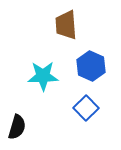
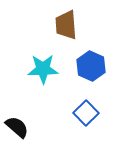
cyan star: moved 7 px up
blue square: moved 5 px down
black semicircle: rotated 65 degrees counterclockwise
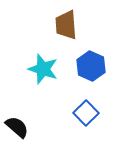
cyan star: rotated 20 degrees clockwise
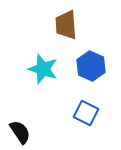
blue square: rotated 20 degrees counterclockwise
black semicircle: moved 3 px right, 5 px down; rotated 15 degrees clockwise
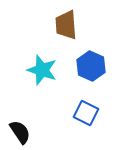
cyan star: moved 1 px left, 1 px down
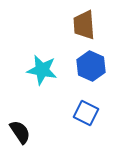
brown trapezoid: moved 18 px right
cyan star: rotated 8 degrees counterclockwise
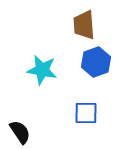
blue hexagon: moved 5 px right, 4 px up; rotated 16 degrees clockwise
blue square: rotated 25 degrees counterclockwise
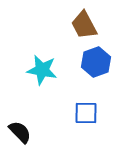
brown trapezoid: rotated 24 degrees counterclockwise
black semicircle: rotated 10 degrees counterclockwise
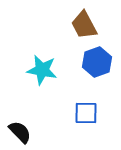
blue hexagon: moved 1 px right
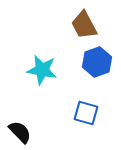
blue square: rotated 15 degrees clockwise
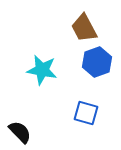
brown trapezoid: moved 3 px down
